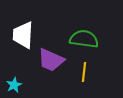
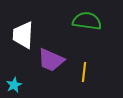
green semicircle: moved 3 px right, 18 px up
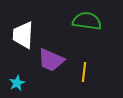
cyan star: moved 3 px right, 2 px up
